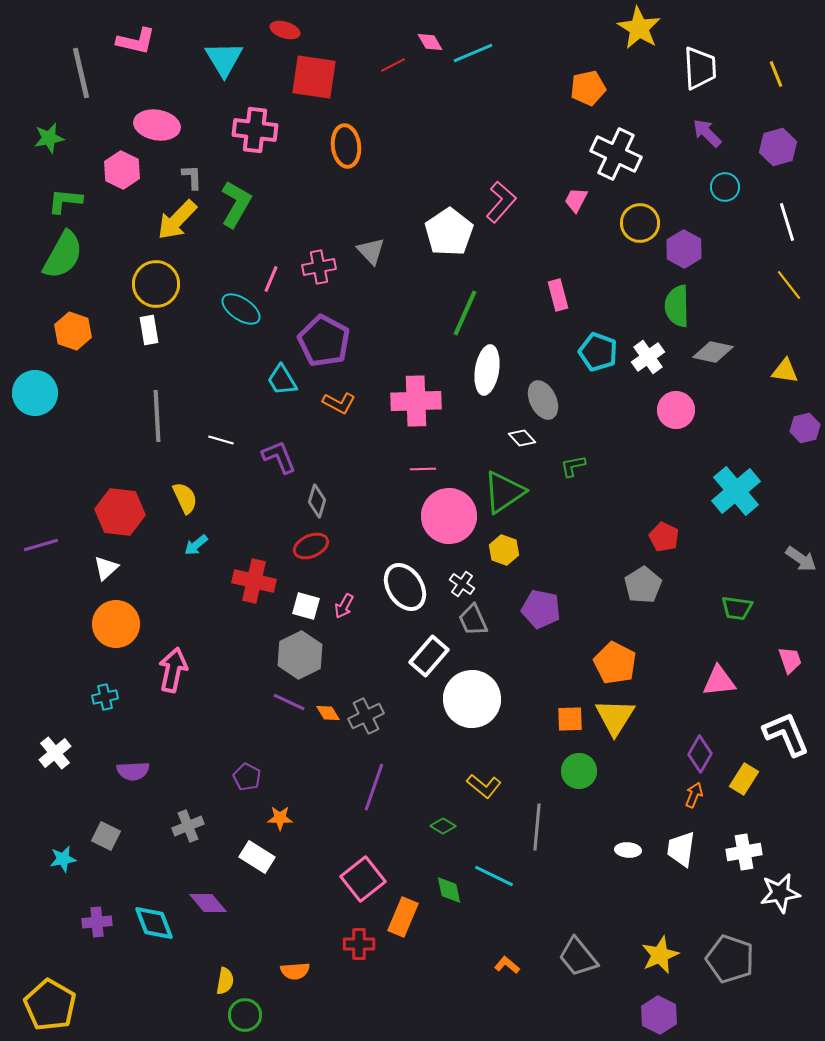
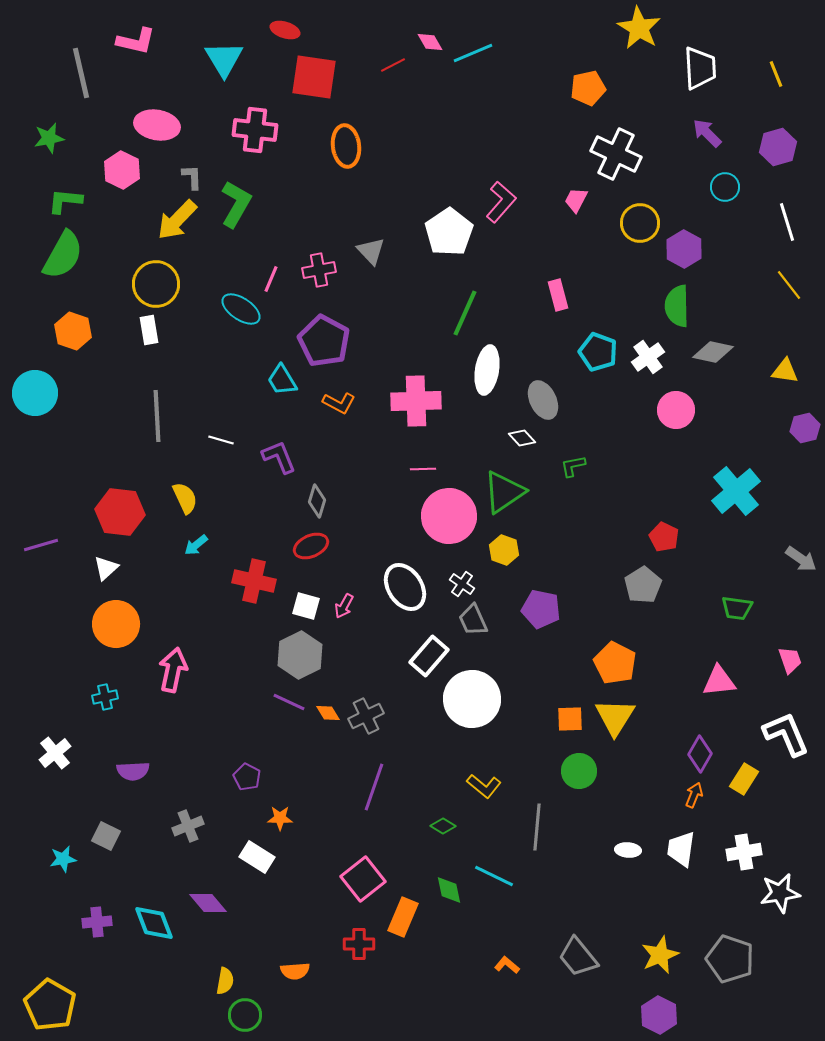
pink cross at (319, 267): moved 3 px down
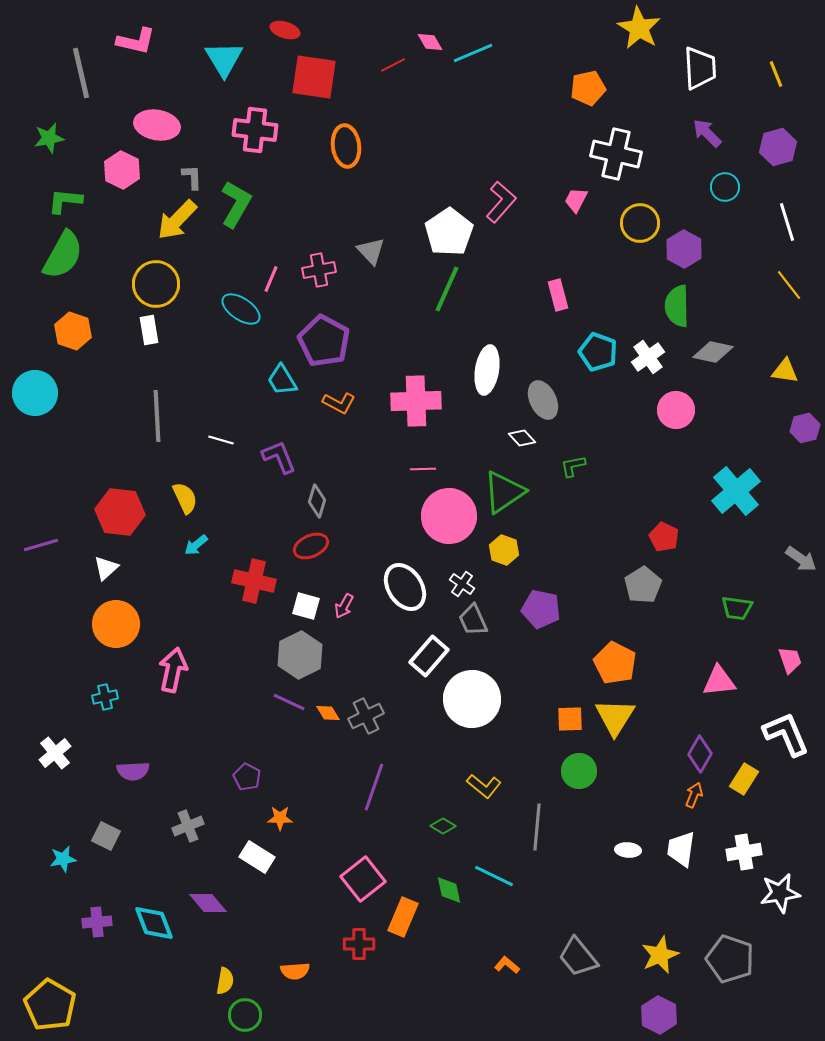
white cross at (616, 154): rotated 12 degrees counterclockwise
green line at (465, 313): moved 18 px left, 24 px up
